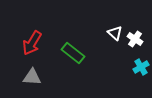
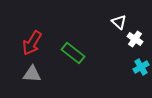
white triangle: moved 4 px right, 11 px up
gray triangle: moved 3 px up
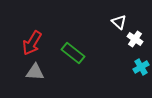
gray triangle: moved 3 px right, 2 px up
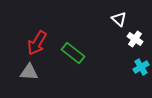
white triangle: moved 3 px up
red arrow: moved 5 px right
gray triangle: moved 6 px left
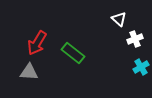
white cross: rotated 35 degrees clockwise
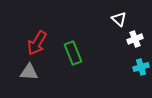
green rectangle: rotated 30 degrees clockwise
cyan cross: rotated 14 degrees clockwise
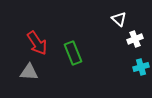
red arrow: rotated 65 degrees counterclockwise
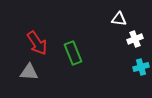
white triangle: rotated 35 degrees counterclockwise
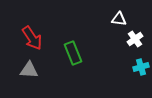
white cross: rotated 14 degrees counterclockwise
red arrow: moved 5 px left, 5 px up
gray triangle: moved 2 px up
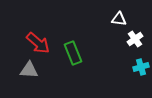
red arrow: moved 6 px right, 5 px down; rotated 15 degrees counterclockwise
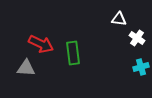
white cross: moved 2 px right, 1 px up; rotated 21 degrees counterclockwise
red arrow: moved 3 px right, 1 px down; rotated 15 degrees counterclockwise
green rectangle: rotated 15 degrees clockwise
gray triangle: moved 3 px left, 2 px up
